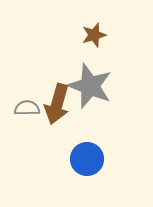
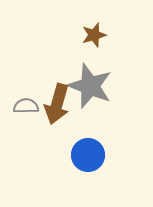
gray semicircle: moved 1 px left, 2 px up
blue circle: moved 1 px right, 4 px up
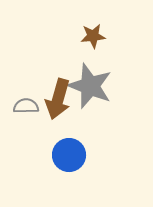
brown star: moved 1 px left, 1 px down; rotated 10 degrees clockwise
brown arrow: moved 1 px right, 5 px up
blue circle: moved 19 px left
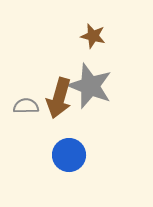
brown star: rotated 20 degrees clockwise
brown arrow: moved 1 px right, 1 px up
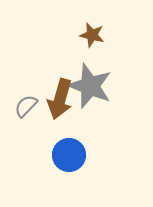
brown star: moved 1 px left, 1 px up
brown arrow: moved 1 px right, 1 px down
gray semicircle: rotated 45 degrees counterclockwise
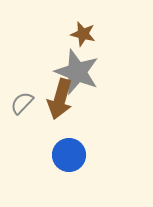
brown star: moved 9 px left, 1 px up
gray star: moved 13 px left, 14 px up
gray semicircle: moved 4 px left, 3 px up
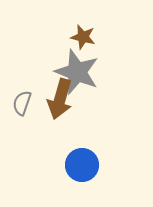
brown star: moved 3 px down
gray semicircle: rotated 25 degrees counterclockwise
blue circle: moved 13 px right, 10 px down
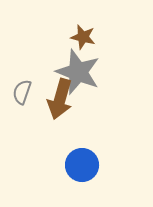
gray star: moved 1 px right
gray semicircle: moved 11 px up
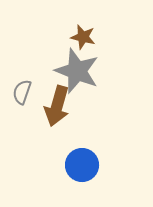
gray star: moved 1 px left, 1 px up
brown arrow: moved 3 px left, 7 px down
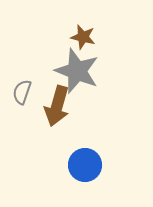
blue circle: moved 3 px right
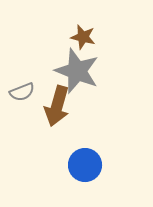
gray semicircle: rotated 130 degrees counterclockwise
